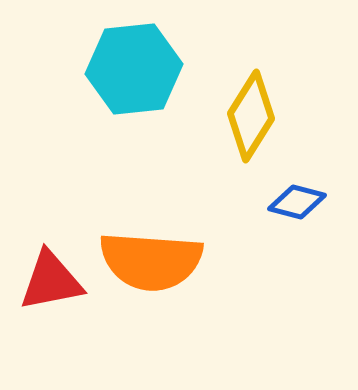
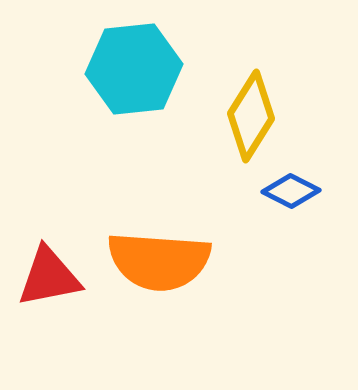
blue diamond: moved 6 px left, 11 px up; rotated 12 degrees clockwise
orange semicircle: moved 8 px right
red triangle: moved 2 px left, 4 px up
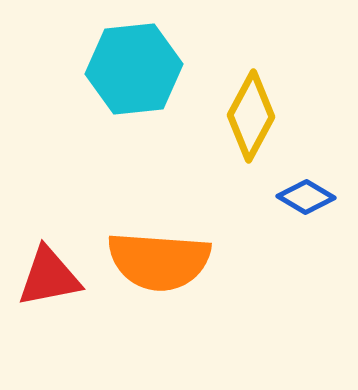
yellow diamond: rotated 4 degrees counterclockwise
blue diamond: moved 15 px right, 6 px down; rotated 4 degrees clockwise
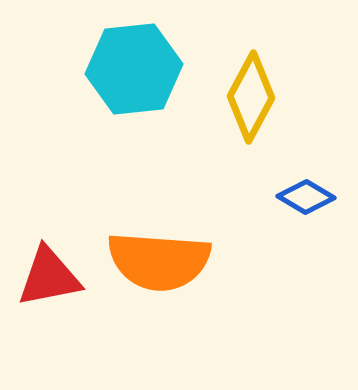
yellow diamond: moved 19 px up
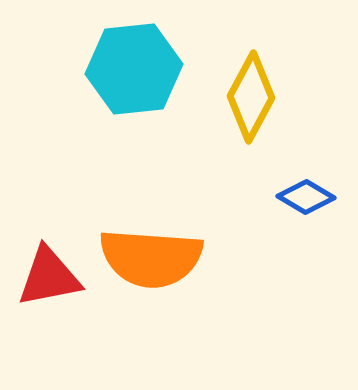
orange semicircle: moved 8 px left, 3 px up
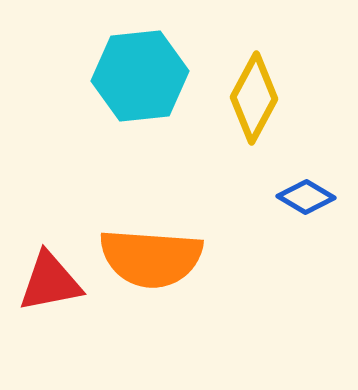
cyan hexagon: moved 6 px right, 7 px down
yellow diamond: moved 3 px right, 1 px down
red triangle: moved 1 px right, 5 px down
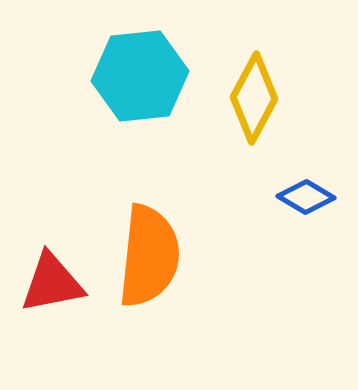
orange semicircle: moved 2 px left, 2 px up; rotated 88 degrees counterclockwise
red triangle: moved 2 px right, 1 px down
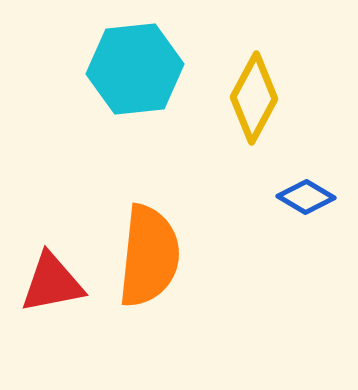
cyan hexagon: moved 5 px left, 7 px up
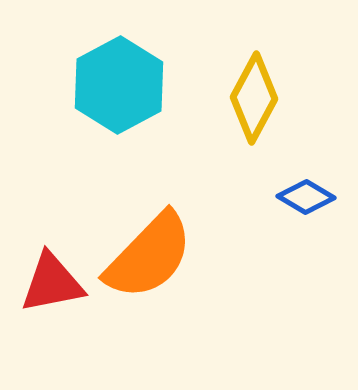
cyan hexagon: moved 16 px left, 16 px down; rotated 22 degrees counterclockwise
orange semicircle: rotated 38 degrees clockwise
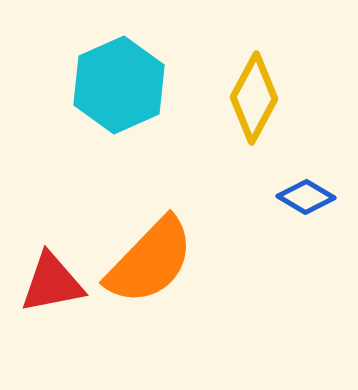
cyan hexagon: rotated 4 degrees clockwise
orange semicircle: moved 1 px right, 5 px down
